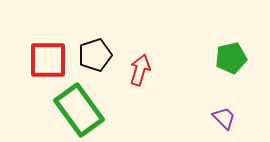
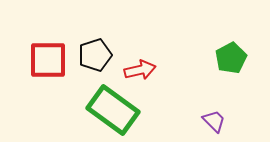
green pentagon: rotated 16 degrees counterclockwise
red arrow: rotated 60 degrees clockwise
green rectangle: moved 34 px right; rotated 18 degrees counterclockwise
purple trapezoid: moved 10 px left, 3 px down
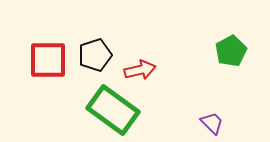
green pentagon: moved 7 px up
purple trapezoid: moved 2 px left, 2 px down
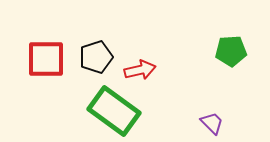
green pentagon: rotated 24 degrees clockwise
black pentagon: moved 1 px right, 2 px down
red square: moved 2 px left, 1 px up
green rectangle: moved 1 px right, 1 px down
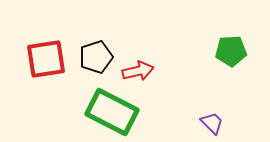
red square: rotated 9 degrees counterclockwise
red arrow: moved 2 px left, 1 px down
green rectangle: moved 2 px left, 1 px down; rotated 9 degrees counterclockwise
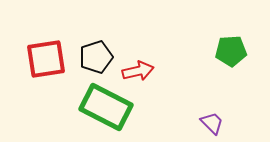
green rectangle: moved 6 px left, 5 px up
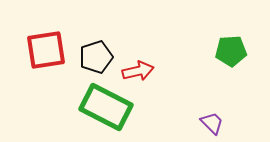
red square: moved 9 px up
